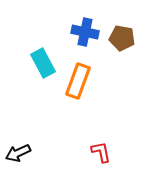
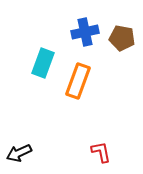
blue cross: rotated 24 degrees counterclockwise
cyan rectangle: rotated 48 degrees clockwise
black arrow: moved 1 px right
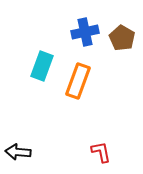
brown pentagon: rotated 20 degrees clockwise
cyan rectangle: moved 1 px left, 3 px down
black arrow: moved 1 px left, 1 px up; rotated 30 degrees clockwise
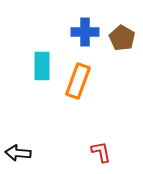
blue cross: rotated 12 degrees clockwise
cyan rectangle: rotated 20 degrees counterclockwise
black arrow: moved 1 px down
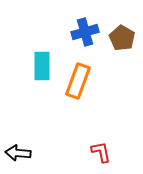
blue cross: rotated 16 degrees counterclockwise
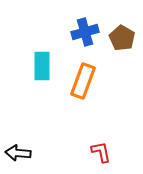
orange rectangle: moved 5 px right
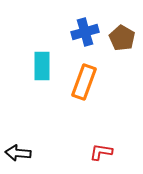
orange rectangle: moved 1 px right, 1 px down
red L-shape: rotated 70 degrees counterclockwise
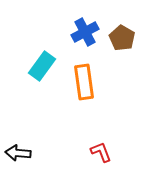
blue cross: rotated 12 degrees counterclockwise
cyan rectangle: rotated 36 degrees clockwise
orange rectangle: rotated 28 degrees counterclockwise
red L-shape: rotated 60 degrees clockwise
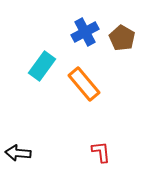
orange rectangle: moved 2 px down; rotated 32 degrees counterclockwise
red L-shape: rotated 15 degrees clockwise
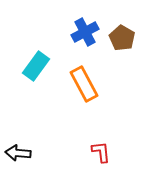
cyan rectangle: moved 6 px left
orange rectangle: rotated 12 degrees clockwise
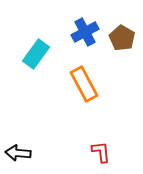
cyan rectangle: moved 12 px up
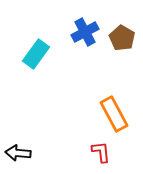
orange rectangle: moved 30 px right, 30 px down
